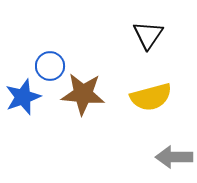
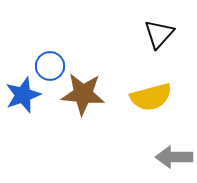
black triangle: moved 11 px right, 1 px up; rotated 8 degrees clockwise
blue star: moved 2 px up
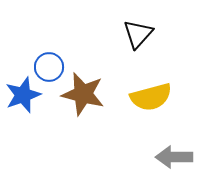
black triangle: moved 21 px left
blue circle: moved 1 px left, 1 px down
brown star: rotated 9 degrees clockwise
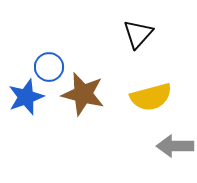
blue star: moved 3 px right, 2 px down
gray arrow: moved 1 px right, 11 px up
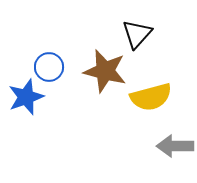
black triangle: moved 1 px left
brown star: moved 22 px right, 23 px up
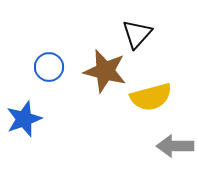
blue star: moved 2 px left, 22 px down
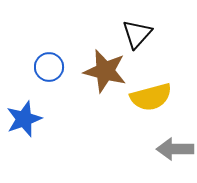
gray arrow: moved 3 px down
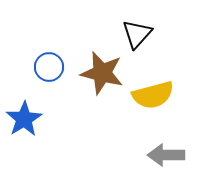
brown star: moved 3 px left, 2 px down
yellow semicircle: moved 2 px right, 2 px up
blue star: rotated 12 degrees counterclockwise
gray arrow: moved 9 px left, 6 px down
